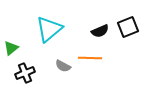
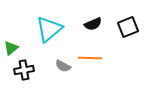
black semicircle: moved 7 px left, 7 px up
black cross: moved 1 px left, 3 px up; rotated 12 degrees clockwise
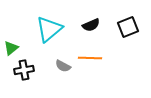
black semicircle: moved 2 px left, 1 px down
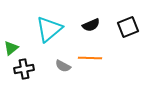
black cross: moved 1 px up
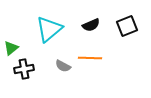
black square: moved 1 px left, 1 px up
